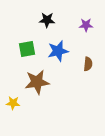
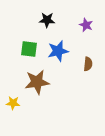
purple star: rotated 24 degrees clockwise
green square: moved 2 px right; rotated 18 degrees clockwise
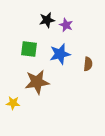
black star: rotated 14 degrees counterclockwise
purple star: moved 20 px left
blue star: moved 2 px right, 3 px down
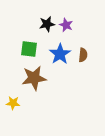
black star: moved 4 px down
blue star: rotated 20 degrees counterclockwise
brown semicircle: moved 5 px left, 9 px up
brown star: moved 3 px left, 4 px up
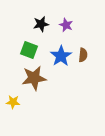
black star: moved 6 px left
green square: moved 1 px down; rotated 12 degrees clockwise
blue star: moved 1 px right, 2 px down
yellow star: moved 1 px up
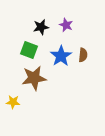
black star: moved 3 px down
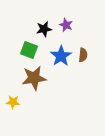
black star: moved 3 px right, 2 px down
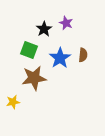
purple star: moved 2 px up
black star: rotated 21 degrees counterclockwise
blue star: moved 1 px left, 2 px down
yellow star: rotated 16 degrees counterclockwise
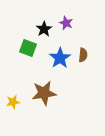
green square: moved 1 px left, 2 px up
brown star: moved 10 px right, 15 px down
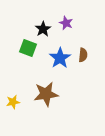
black star: moved 1 px left
brown star: moved 2 px right, 1 px down
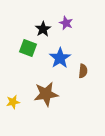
brown semicircle: moved 16 px down
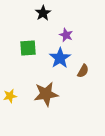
purple star: moved 12 px down
black star: moved 16 px up
green square: rotated 24 degrees counterclockwise
brown semicircle: rotated 24 degrees clockwise
yellow star: moved 3 px left, 6 px up
